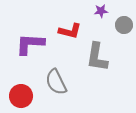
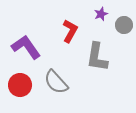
purple star: moved 3 px down; rotated 16 degrees counterclockwise
red L-shape: rotated 75 degrees counterclockwise
purple L-shape: moved 4 px left, 3 px down; rotated 52 degrees clockwise
gray semicircle: rotated 16 degrees counterclockwise
red circle: moved 1 px left, 11 px up
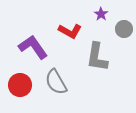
purple star: rotated 16 degrees counterclockwise
gray circle: moved 4 px down
red L-shape: rotated 90 degrees clockwise
purple L-shape: moved 7 px right
gray semicircle: rotated 12 degrees clockwise
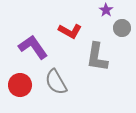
purple star: moved 5 px right, 4 px up
gray circle: moved 2 px left, 1 px up
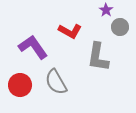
gray circle: moved 2 px left, 1 px up
gray L-shape: moved 1 px right
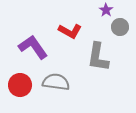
gray semicircle: rotated 128 degrees clockwise
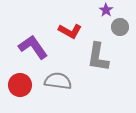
gray semicircle: moved 2 px right, 1 px up
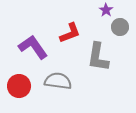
red L-shape: moved 2 px down; rotated 50 degrees counterclockwise
red circle: moved 1 px left, 1 px down
